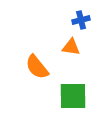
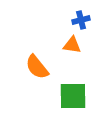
orange triangle: moved 1 px right, 2 px up
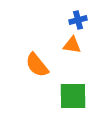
blue cross: moved 3 px left
orange semicircle: moved 2 px up
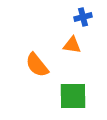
blue cross: moved 5 px right, 3 px up
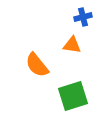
green square: rotated 16 degrees counterclockwise
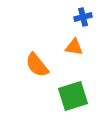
orange triangle: moved 2 px right, 2 px down
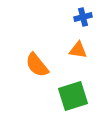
orange triangle: moved 4 px right, 3 px down
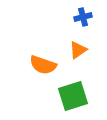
orange triangle: rotated 42 degrees counterclockwise
orange semicircle: moved 6 px right; rotated 32 degrees counterclockwise
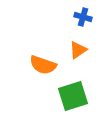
blue cross: rotated 30 degrees clockwise
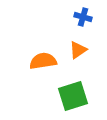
orange semicircle: moved 4 px up; rotated 152 degrees clockwise
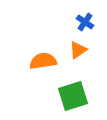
blue cross: moved 2 px right, 5 px down; rotated 18 degrees clockwise
